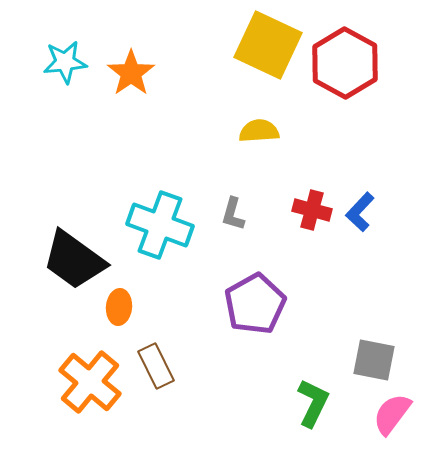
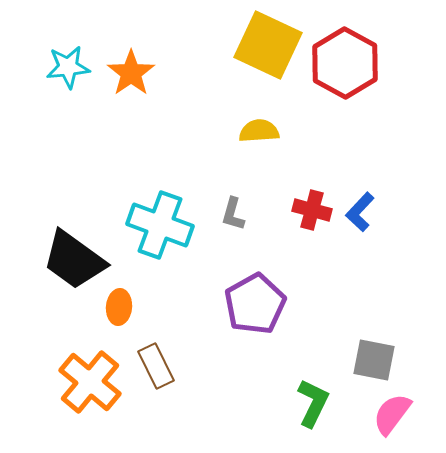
cyan star: moved 3 px right, 5 px down
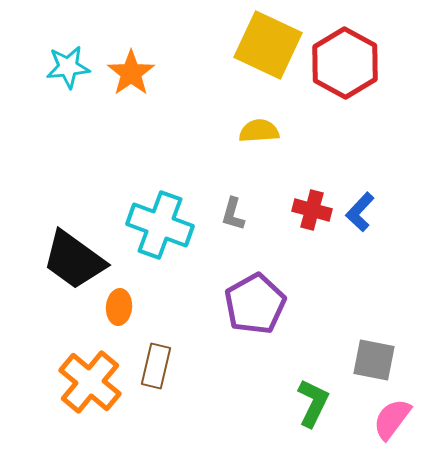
brown rectangle: rotated 39 degrees clockwise
pink semicircle: moved 5 px down
